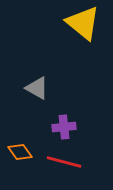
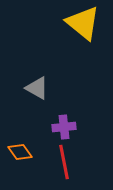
red line: rotated 64 degrees clockwise
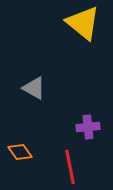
gray triangle: moved 3 px left
purple cross: moved 24 px right
red line: moved 6 px right, 5 px down
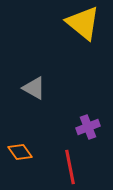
purple cross: rotated 15 degrees counterclockwise
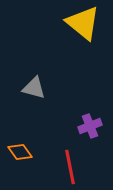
gray triangle: rotated 15 degrees counterclockwise
purple cross: moved 2 px right, 1 px up
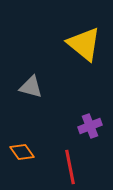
yellow triangle: moved 1 px right, 21 px down
gray triangle: moved 3 px left, 1 px up
orange diamond: moved 2 px right
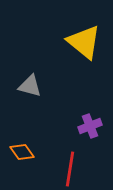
yellow triangle: moved 2 px up
gray triangle: moved 1 px left, 1 px up
red line: moved 2 px down; rotated 20 degrees clockwise
